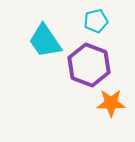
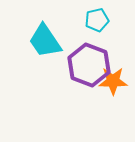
cyan pentagon: moved 1 px right, 1 px up
orange star: moved 2 px right, 22 px up
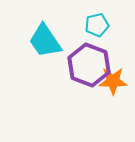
cyan pentagon: moved 5 px down
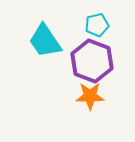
purple hexagon: moved 3 px right, 4 px up
orange star: moved 23 px left, 15 px down
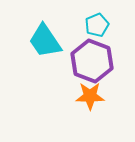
cyan pentagon: rotated 10 degrees counterclockwise
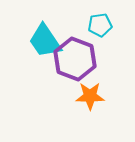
cyan pentagon: moved 3 px right; rotated 15 degrees clockwise
purple hexagon: moved 17 px left, 2 px up
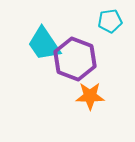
cyan pentagon: moved 10 px right, 4 px up
cyan trapezoid: moved 1 px left, 3 px down
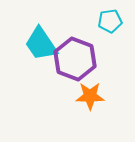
cyan trapezoid: moved 3 px left
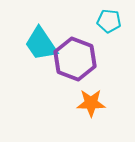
cyan pentagon: moved 1 px left; rotated 15 degrees clockwise
orange star: moved 1 px right, 7 px down
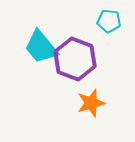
cyan trapezoid: moved 3 px down; rotated 6 degrees counterclockwise
orange star: rotated 16 degrees counterclockwise
